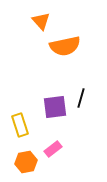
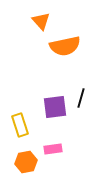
pink rectangle: rotated 30 degrees clockwise
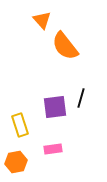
orange triangle: moved 1 px right, 1 px up
orange semicircle: rotated 64 degrees clockwise
orange hexagon: moved 10 px left
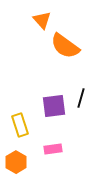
orange semicircle: rotated 16 degrees counterclockwise
purple square: moved 1 px left, 1 px up
orange hexagon: rotated 20 degrees counterclockwise
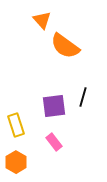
black line: moved 2 px right, 1 px up
yellow rectangle: moved 4 px left
pink rectangle: moved 1 px right, 7 px up; rotated 60 degrees clockwise
